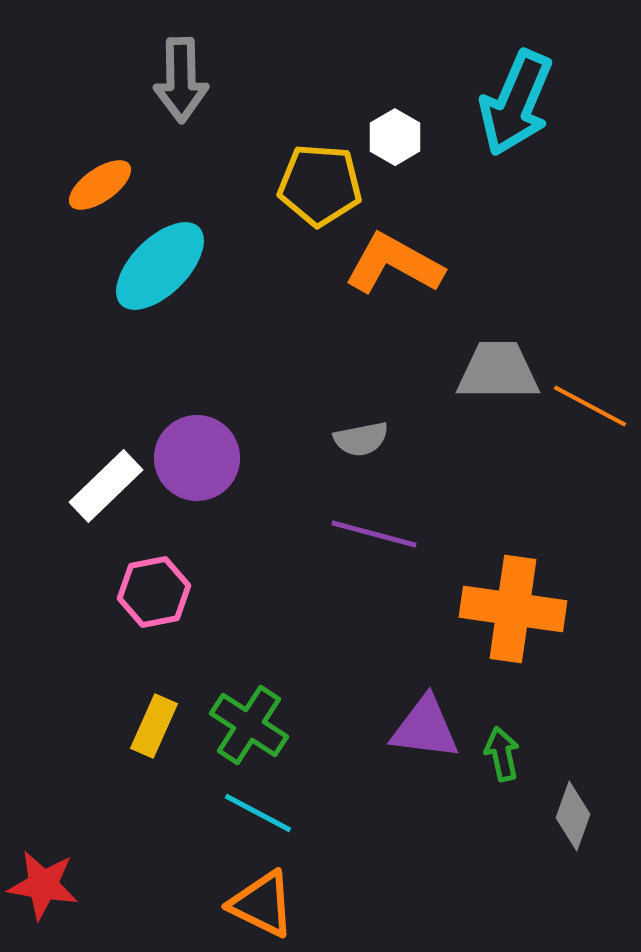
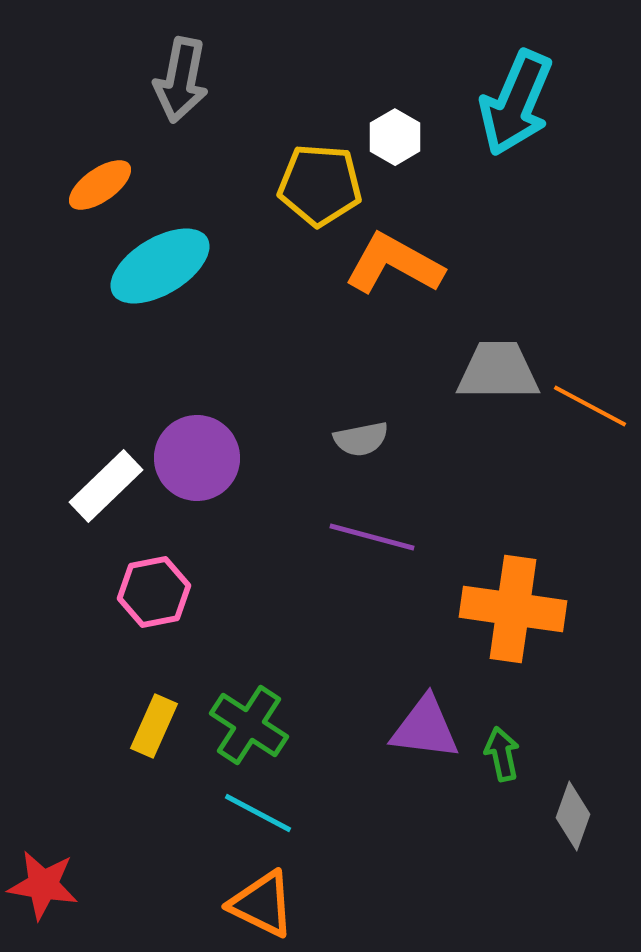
gray arrow: rotated 12 degrees clockwise
cyan ellipse: rotated 14 degrees clockwise
purple line: moved 2 px left, 3 px down
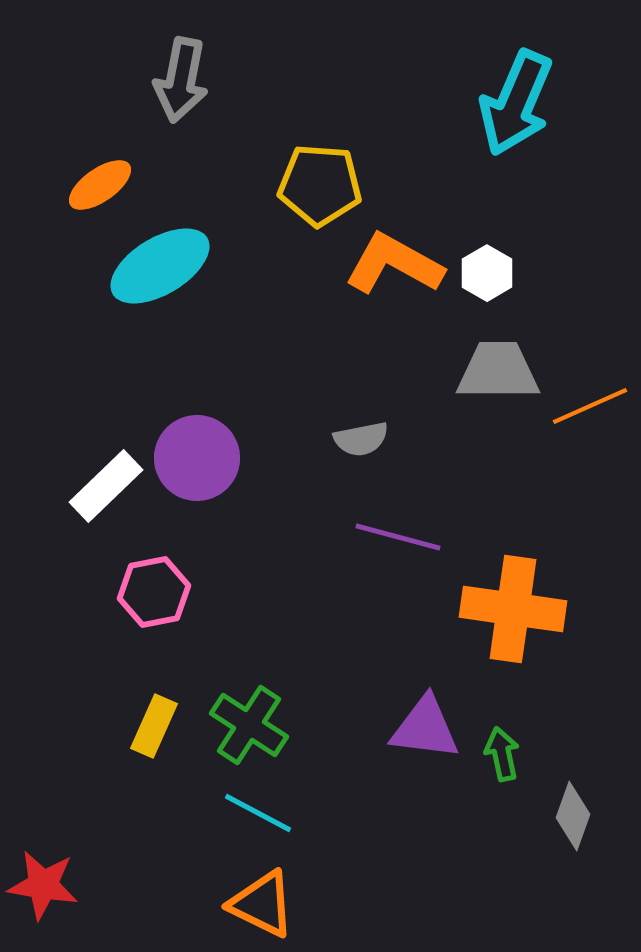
white hexagon: moved 92 px right, 136 px down
orange line: rotated 52 degrees counterclockwise
purple line: moved 26 px right
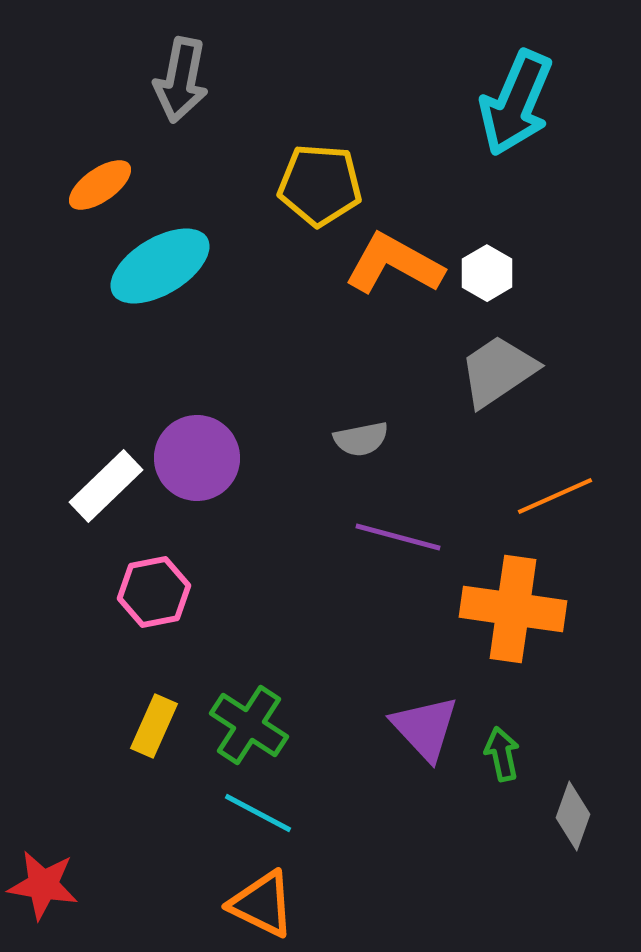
gray trapezoid: rotated 34 degrees counterclockwise
orange line: moved 35 px left, 90 px down
purple triangle: rotated 40 degrees clockwise
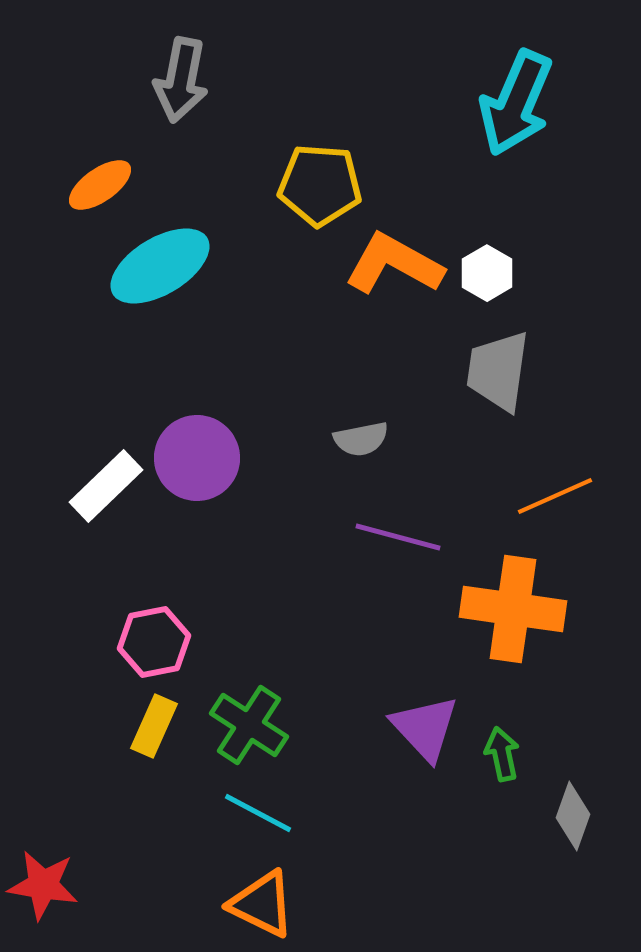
gray trapezoid: rotated 48 degrees counterclockwise
pink hexagon: moved 50 px down
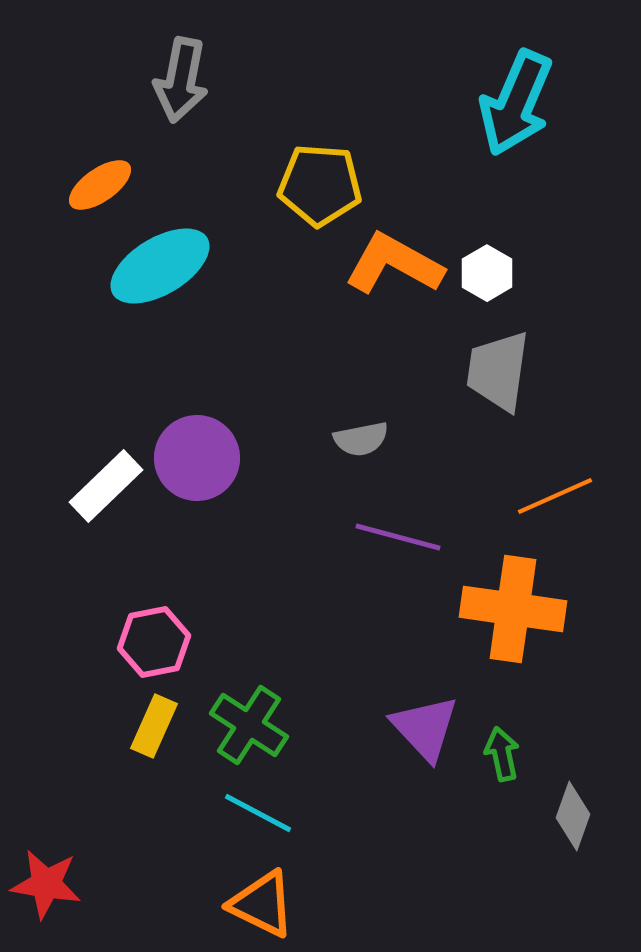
red star: moved 3 px right, 1 px up
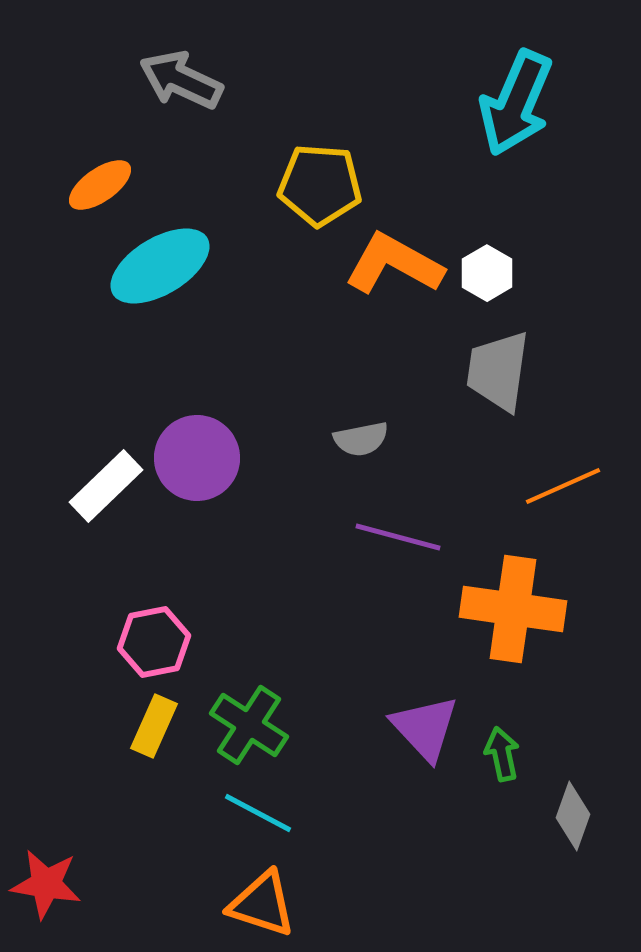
gray arrow: rotated 104 degrees clockwise
orange line: moved 8 px right, 10 px up
orange triangle: rotated 8 degrees counterclockwise
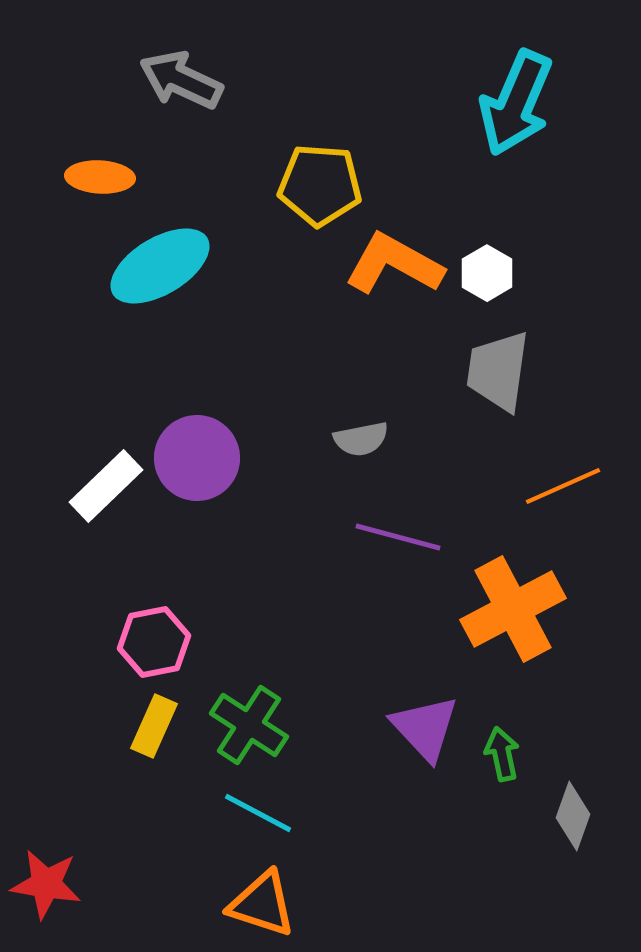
orange ellipse: moved 8 px up; rotated 38 degrees clockwise
orange cross: rotated 36 degrees counterclockwise
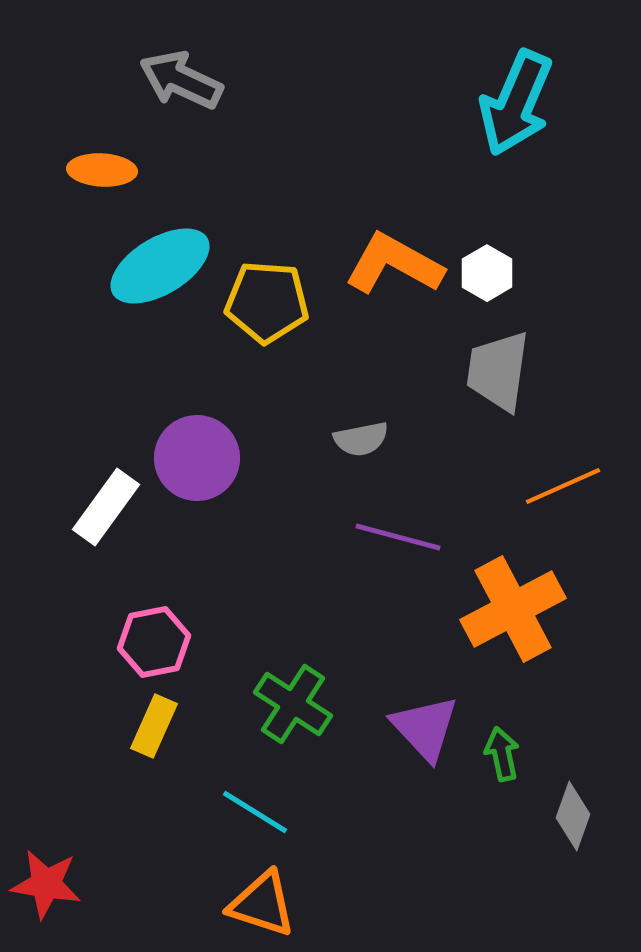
orange ellipse: moved 2 px right, 7 px up
yellow pentagon: moved 53 px left, 117 px down
white rectangle: moved 21 px down; rotated 10 degrees counterclockwise
green cross: moved 44 px right, 21 px up
cyan line: moved 3 px left, 1 px up; rotated 4 degrees clockwise
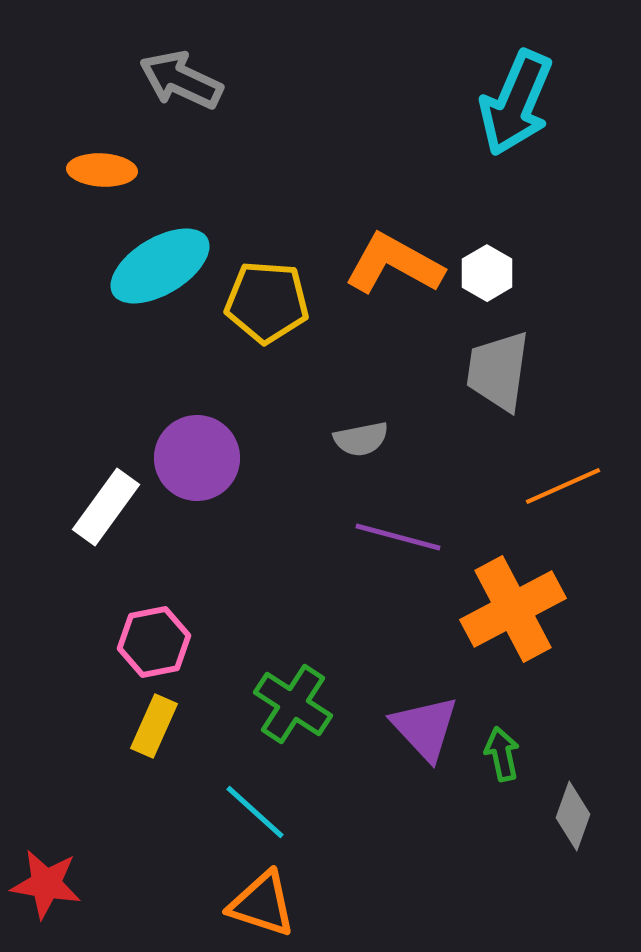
cyan line: rotated 10 degrees clockwise
